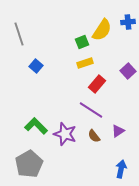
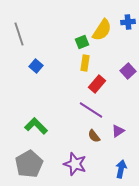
yellow rectangle: rotated 63 degrees counterclockwise
purple star: moved 10 px right, 30 px down
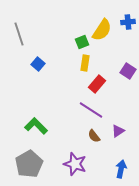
blue square: moved 2 px right, 2 px up
purple square: rotated 14 degrees counterclockwise
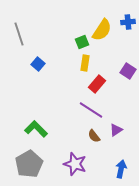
green L-shape: moved 3 px down
purple triangle: moved 2 px left, 1 px up
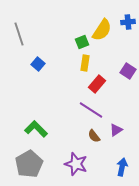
purple star: moved 1 px right
blue arrow: moved 1 px right, 2 px up
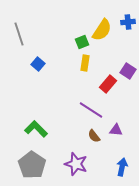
red rectangle: moved 11 px right
purple triangle: rotated 40 degrees clockwise
gray pentagon: moved 3 px right, 1 px down; rotated 8 degrees counterclockwise
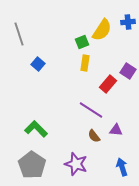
blue arrow: rotated 30 degrees counterclockwise
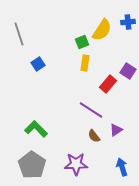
blue square: rotated 16 degrees clockwise
purple triangle: rotated 40 degrees counterclockwise
purple star: rotated 20 degrees counterclockwise
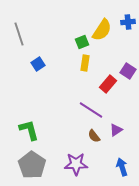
green L-shape: moved 7 px left, 1 px down; rotated 30 degrees clockwise
